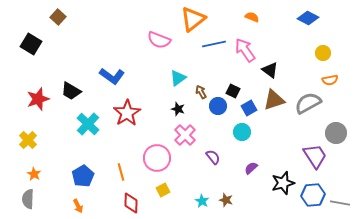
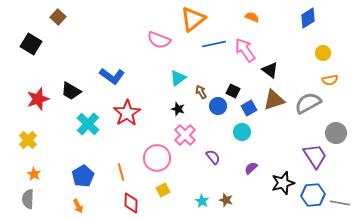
blue diamond at (308, 18): rotated 60 degrees counterclockwise
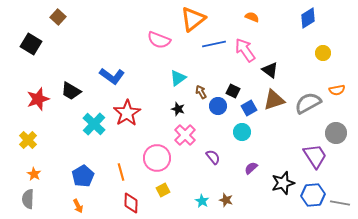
orange semicircle at (330, 80): moved 7 px right, 10 px down
cyan cross at (88, 124): moved 6 px right
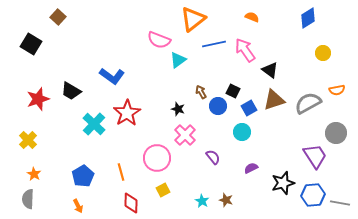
cyan triangle at (178, 78): moved 18 px up
purple semicircle at (251, 168): rotated 16 degrees clockwise
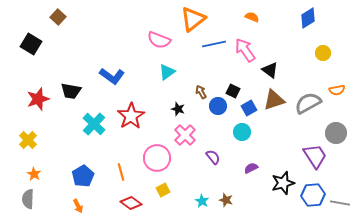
cyan triangle at (178, 60): moved 11 px left, 12 px down
black trapezoid at (71, 91): rotated 20 degrees counterclockwise
red star at (127, 113): moved 4 px right, 3 px down
red diamond at (131, 203): rotated 55 degrees counterclockwise
